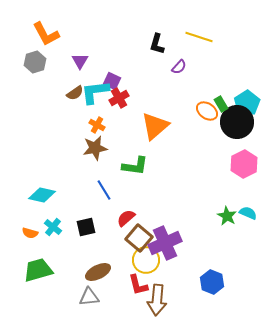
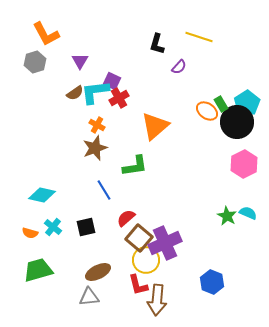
brown star: rotated 10 degrees counterclockwise
green L-shape: rotated 16 degrees counterclockwise
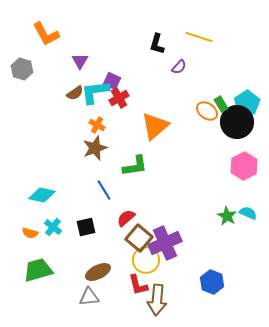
gray hexagon: moved 13 px left, 7 px down; rotated 25 degrees counterclockwise
pink hexagon: moved 2 px down
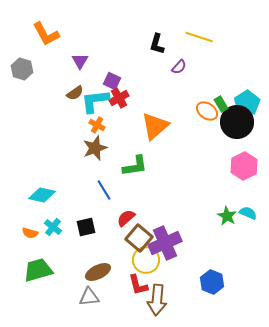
cyan L-shape: moved 9 px down
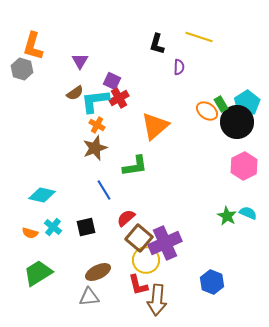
orange L-shape: moved 13 px left, 12 px down; rotated 44 degrees clockwise
purple semicircle: rotated 42 degrees counterclockwise
green trapezoid: moved 3 px down; rotated 16 degrees counterclockwise
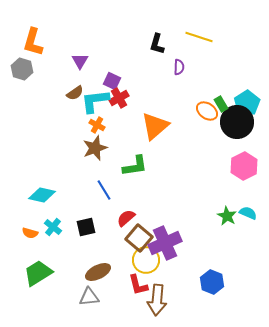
orange L-shape: moved 4 px up
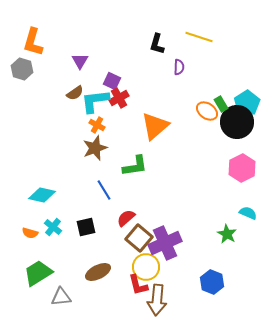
pink hexagon: moved 2 px left, 2 px down
green star: moved 18 px down
yellow circle: moved 7 px down
gray triangle: moved 28 px left
